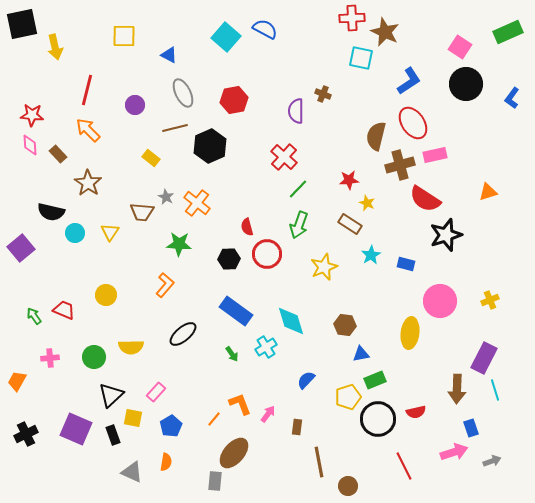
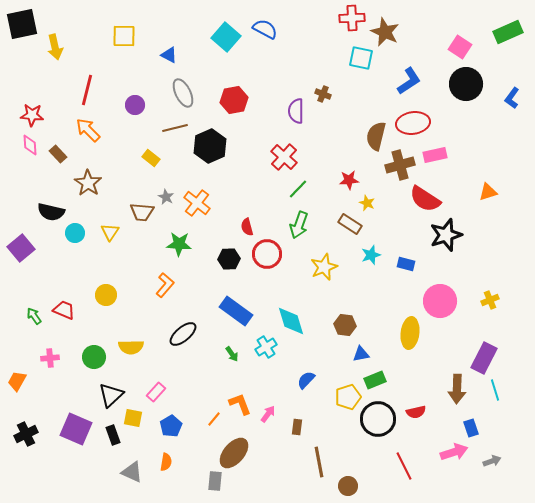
red ellipse at (413, 123): rotated 64 degrees counterclockwise
cyan star at (371, 255): rotated 12 degrees clockwise
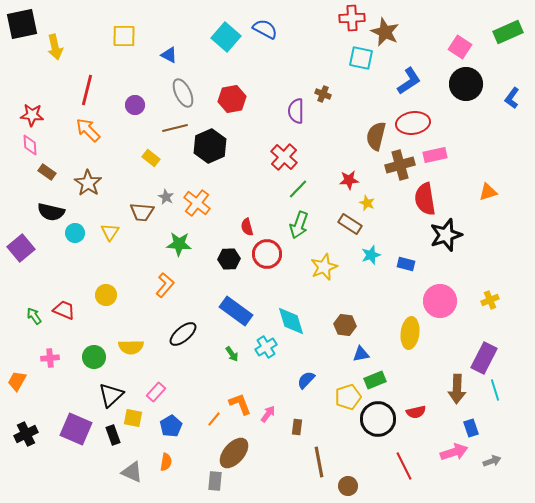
red hexagon at (234, 100): moved 2 px left, 1 px up
brown rectangle at (58, 154): moved 11 px left, 18 px down; rotated 12 degrees counterclockwise
red semicircle at (425, 199): rotated 48 degrees clockwise
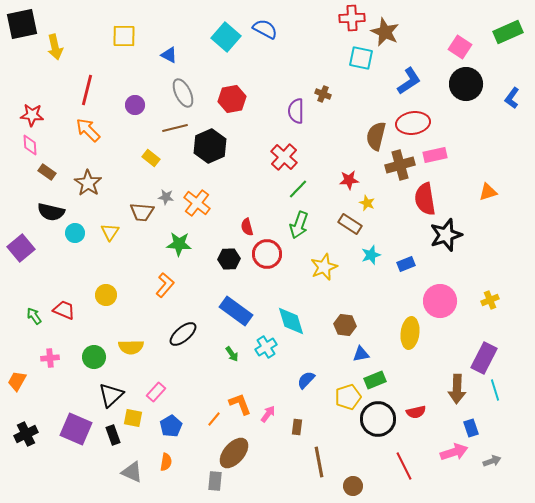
gray star at (166, 197): rotated 21 degrees counterclockwise
blue rectangle at (406, 264): rotated 36 degrees counterclockwise
brown circle at (348, 486): moved 5 px right
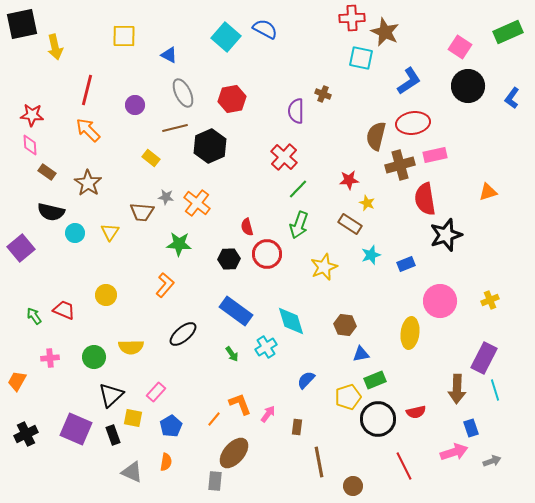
black circle at (466, 84): moved 2 px right, 2 px down
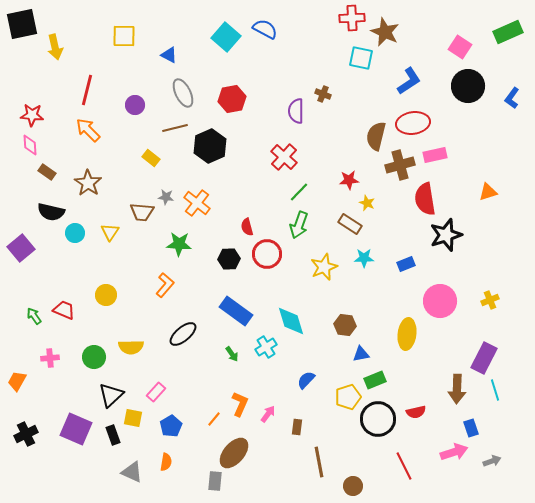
green line at (298, 189): moved 1 px right, 3 px down
cyan star at (371, 255): moved 7 px left, 3 px down; rotated 18 degrees clockwise
yellow ellipse at (410, 333): moved 3 px left, 1 px down
orange L-shape at (240, 404): rotated 45 degrees clockwise
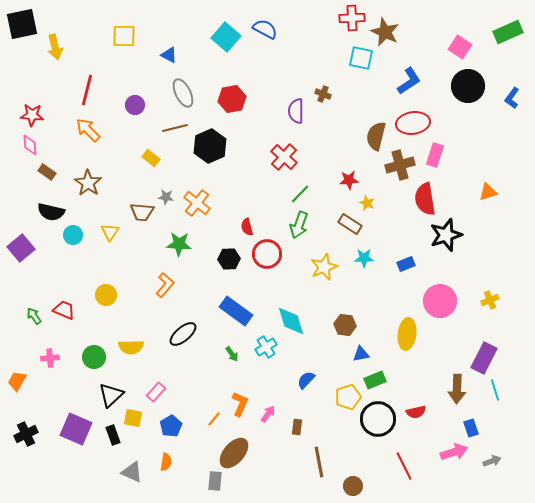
pink rectangle at (435, 155): rotated 60 degrees counterclockwise
green line at (299, 192): moved 1 px right, 2 px down
cyan circle at (75, 233): moved 2 px left, 2 px down
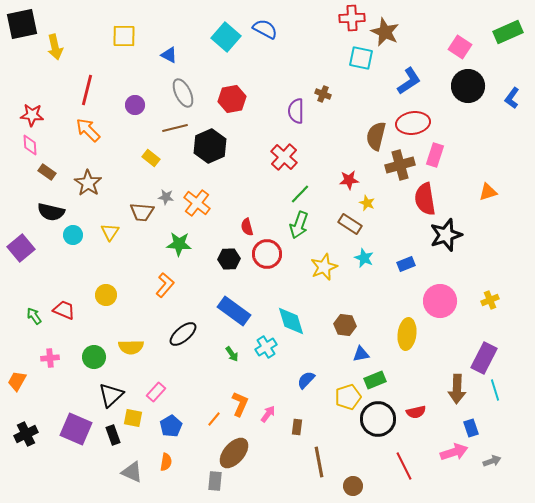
cyan star at (364, 258): rotated 24 degrees clockwise
blue rectangle at (236, 311): moved 2 px left
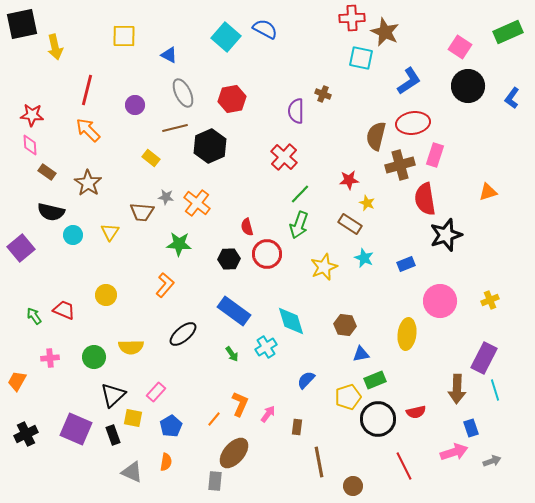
black triangle at (111, 395): moved 2 px right
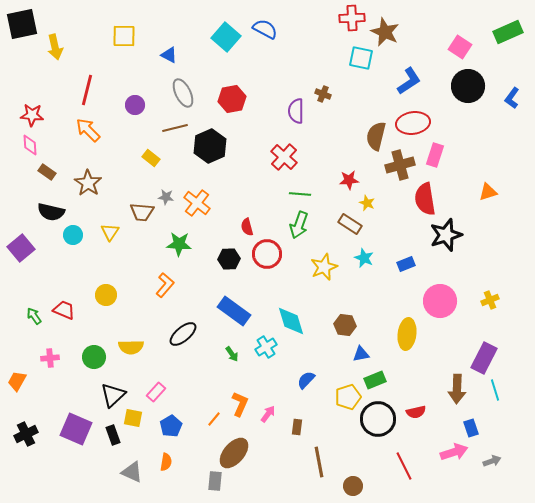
green line at (300, 194): rotated 50 degrees clockwise
